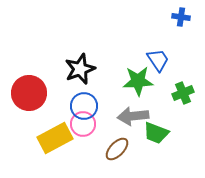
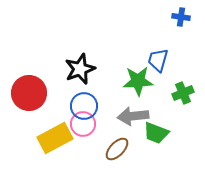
blue trapezoid: rotated 130 degrees counterclockwise
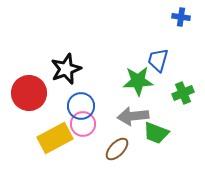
black star: moved 14 px left
blue circle: moved 3 px left
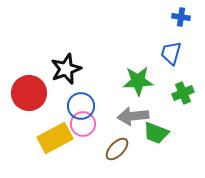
blue trapezoid: moved 13 px right, 7 px up
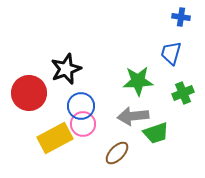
green trapezoid: rotated 40 degrees counterclockwise
brown ellipse: moved 4 px down
